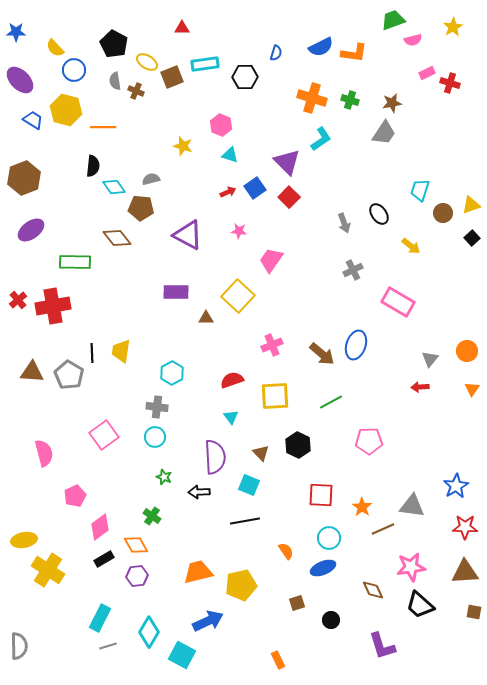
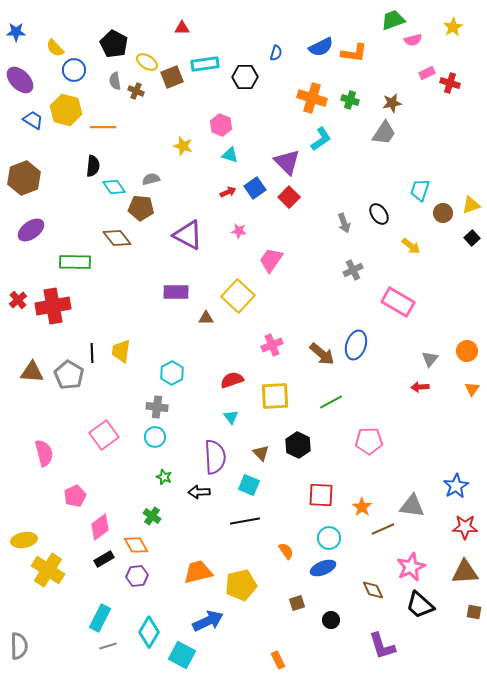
pink star at (411, 567): rotated 16 degrees counterclockwise
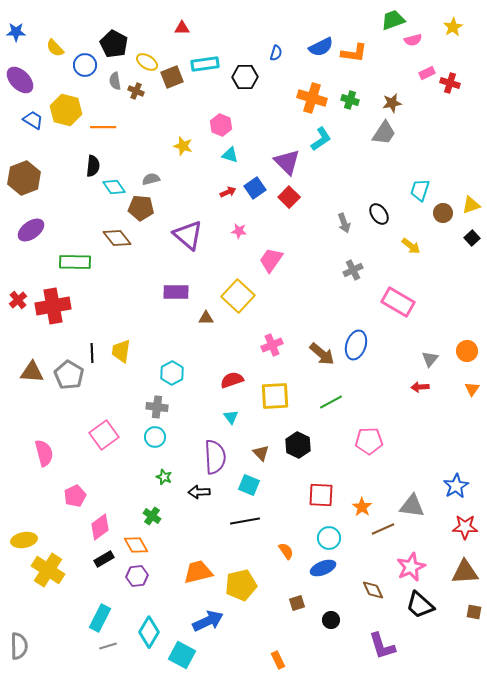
blue circle at (74, 70): moved 11 px right, 5 px up
purple triangle at (188, 235): rotated 12 degrees clockwise
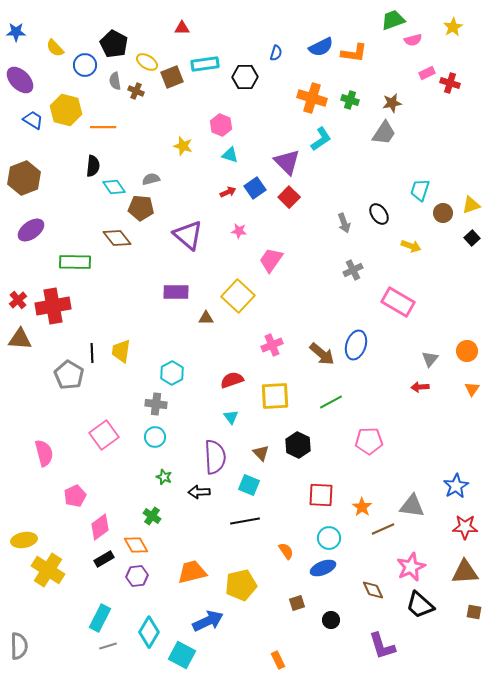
yellow arrow at (411, 246): rotated 18 degrees counterclockwise
brown triangle at (32, 372): moved 12 px left, 33 px up
gray cross at (157, 407): moved 1 px left, 3 px up
orange trapezoid at (198, 572): moved 6 px left
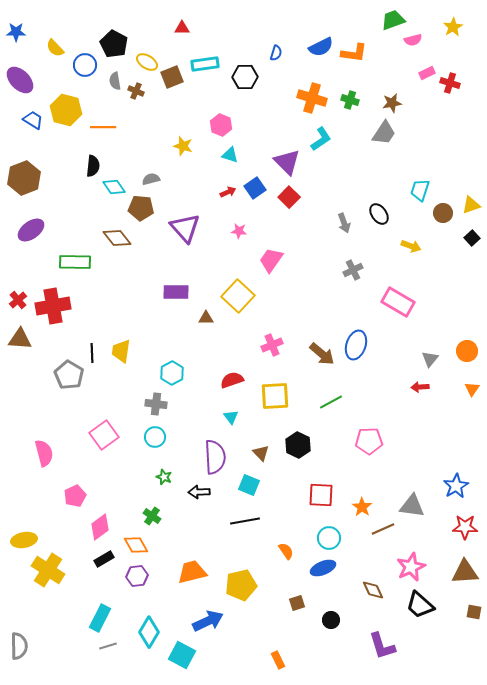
purple triangle at (188, 235): moved 3 px left, 7 px up; rotated 8 degrees clockwise
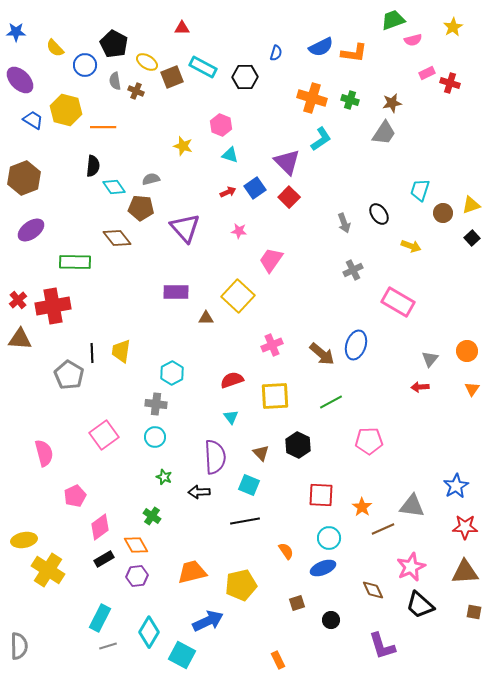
cyan rectangle at (205, 64): moved 2 px left, 3 px down; rotated 36 degrees clockwise
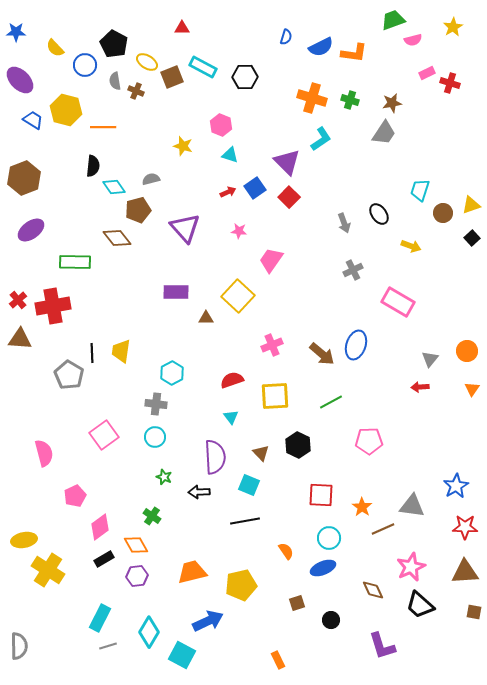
blue semicircle at (276, 53): moved 10 px right, 16 px up
brown pentagon at (141, 208): moved 3 px left, 2 px down; rotated 20 degrees counterclockwise
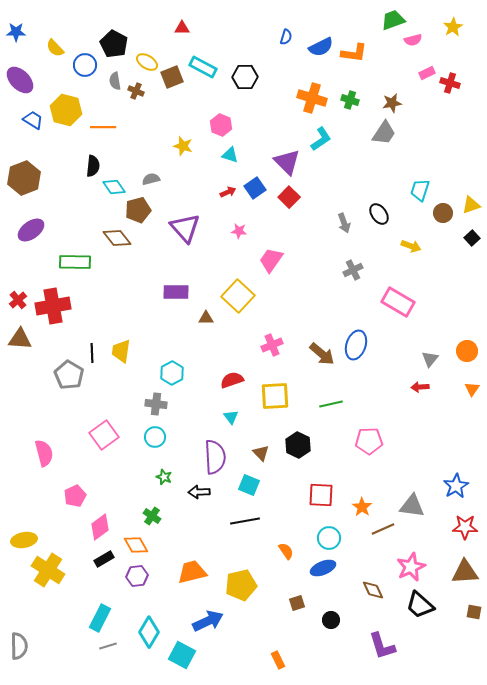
green line at (331, 402): moved 2 px down; rotated 15 degrees clockwise
